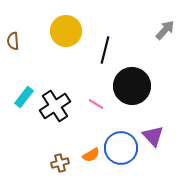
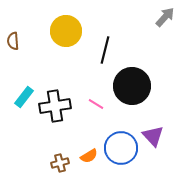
gray arrow: moved 13 px up
black cross: rotated 24 degrees clockwise
orange semicircle: moved 2 px left, 1 px down
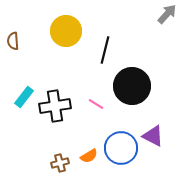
gray arrow: moved 2 px right, 3 px up
purple triangle: rotated 20 degrees counterclockwise
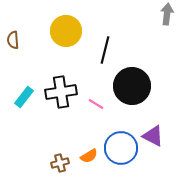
gray arrow: rotated 35 degrees counterclockwise
brown semicircle: moved 1 px up
black cross: moved 6 px right, 14 px up
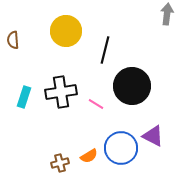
cyan rectangle: rotated 20 degrees counterclockwise
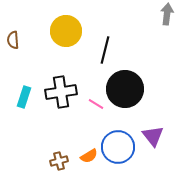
black circle: moved 7 px left, 3 px down
purple triangle: rotated 25 degrees clockwise
blue circle: moved 3 px left, 1 px up
brown cross: moved 1 px left, 2 px up
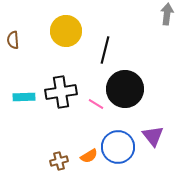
cyan rectangle: rotated 70 degrees clockwise
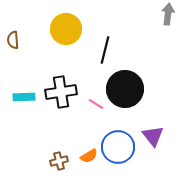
gray arrow: moved 1 px right
yellow circle: moved 2 px up
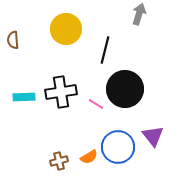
gray arrow: moved 29 px left; rotated 10 degrees clockwise
orange semicircle: moved 1 px down
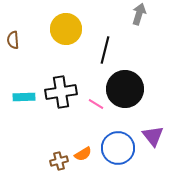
blue circle: moved 1 px down
orange semicircle: moved 6 px left, 3 px up
